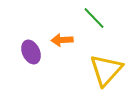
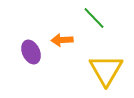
yellow triangle: rotated 12 degrees counterclockwise
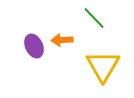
purple ellipse: moved 3 px right, 6 px up
yellow triangle: moved 3 px left, 4 px up
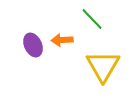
green line: moved 2 px left, 1 px down
purple ellipse: moved 1 px left, 1 px up
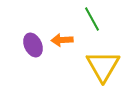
green line: rotated 15 degrees clockwise
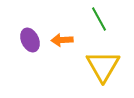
green line: moved 7 px right
purple ellipse: moved 3 px left, 5 px up
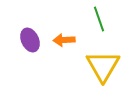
green line: rotated 10 degrees clockwise
orange arrow: moved 2 px right
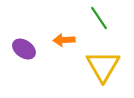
green line: moved 1 px up; rotated 15 degrees counterclockwise
purple ellipse: moved 6 px left, 9 px down; rotated 30 degrees counterclockwise
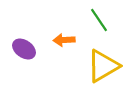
green line: moved 2 px down
yellow triangle: rotated 30 degrees clockwise
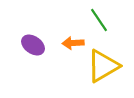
orange arrow: moved 9 px right, 3 px down
purple ellipse: moved 9 px right, 4 px up
